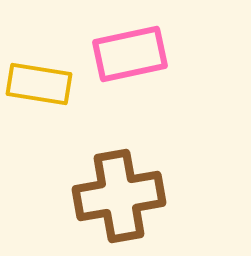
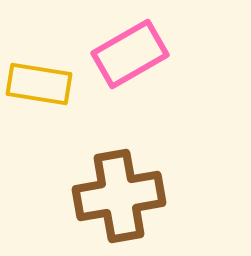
pink rectangle: rotated 18 degrees counterclockwise
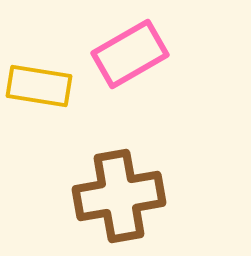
yellow rectangle: moved 2 px down
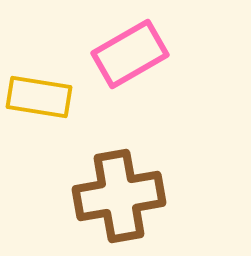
yellow rectangle: moved 11 px down
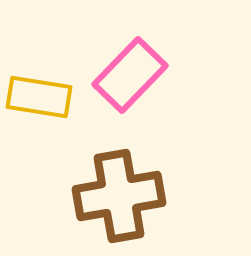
pink rectangle: moved 21 px down; rotated 16 degrees counterclockwise
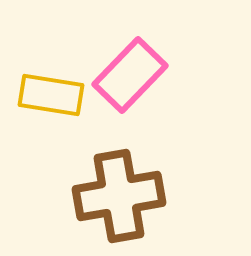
yellow rectangle: moved 12 px right, 2 px up
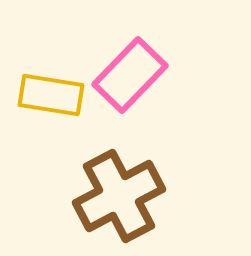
brown cross: rotated 18 degrees counterclockwise
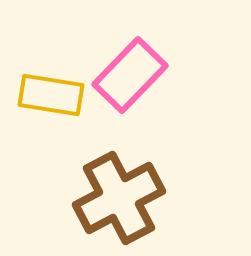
brown cross: moved 2 px down
